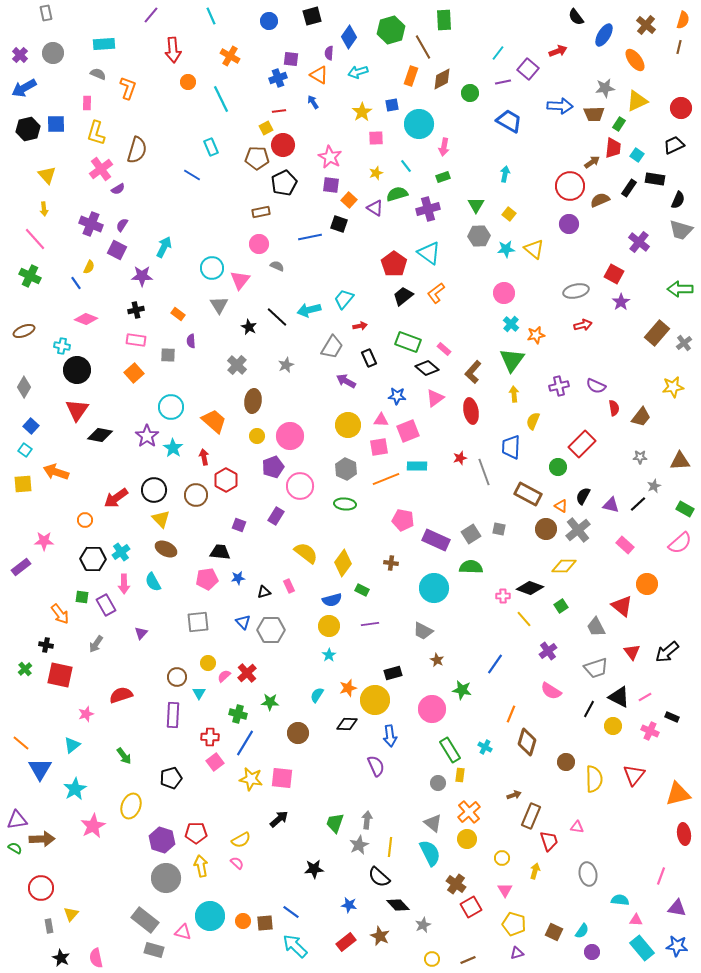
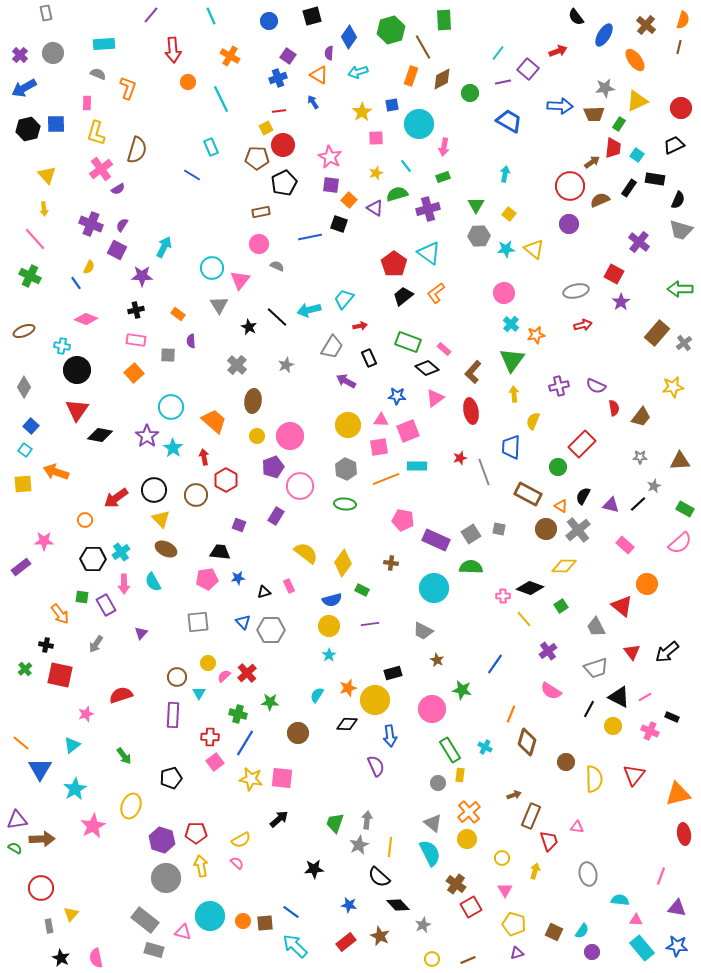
purple square at (291, 59): moved 3 px left, 3 px up; rotated 28 degrees clockwise
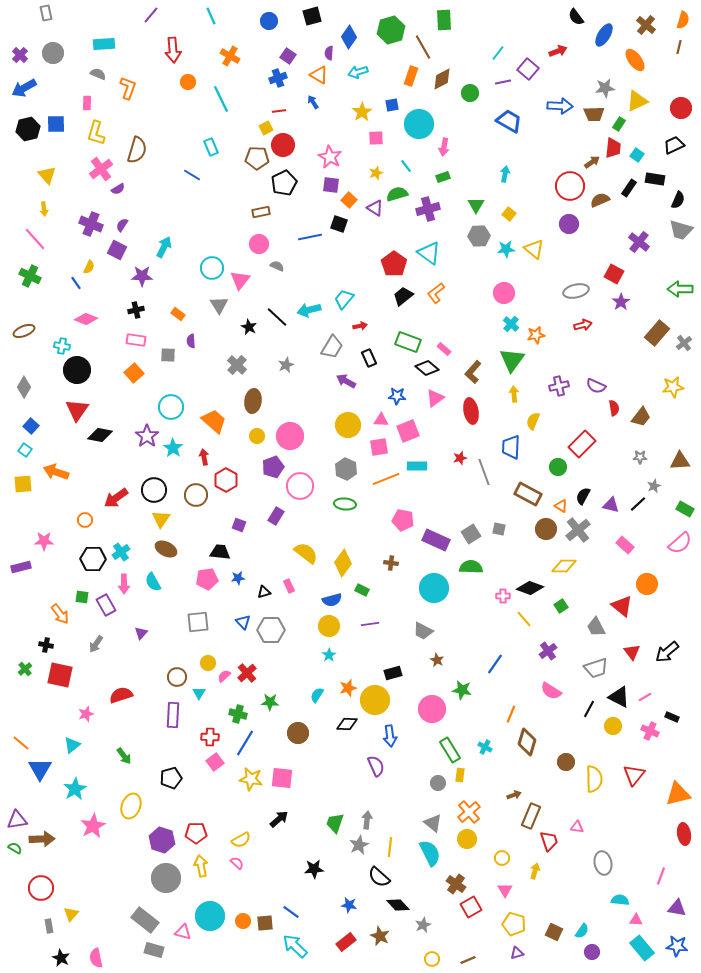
yellow triangle at (161, 519): rotated 18 degrees clockwise
purple rectangle at (21, 567): rotated 24 degrees clockwise
gray ellipse at (588, 874): moved 15 px right, 11 px up
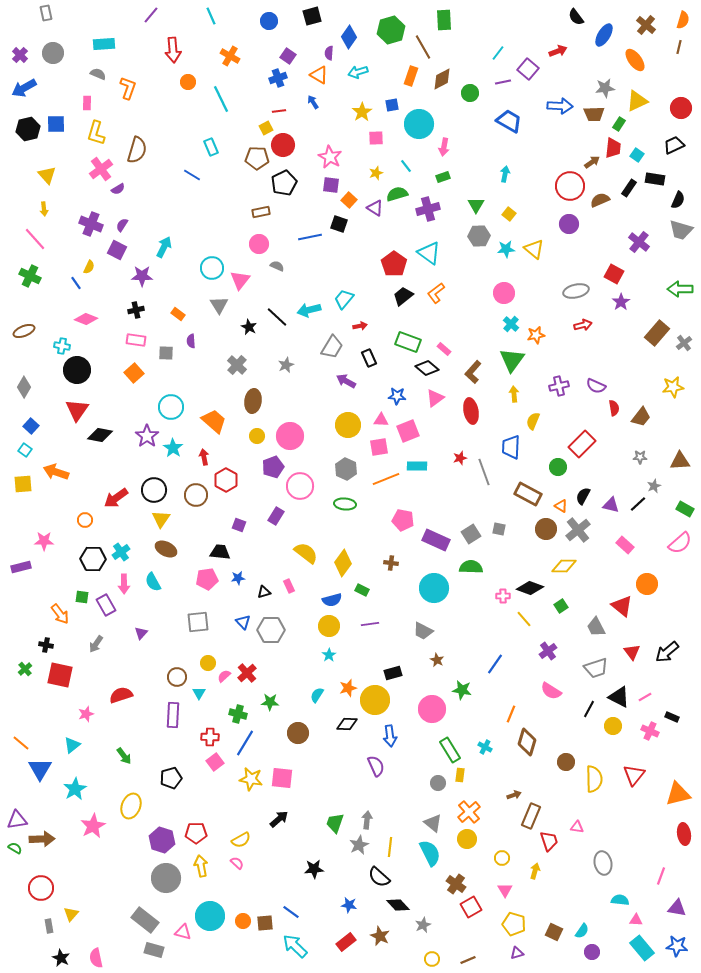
gray square at (168, 355): moved 2 px left, 2 px up
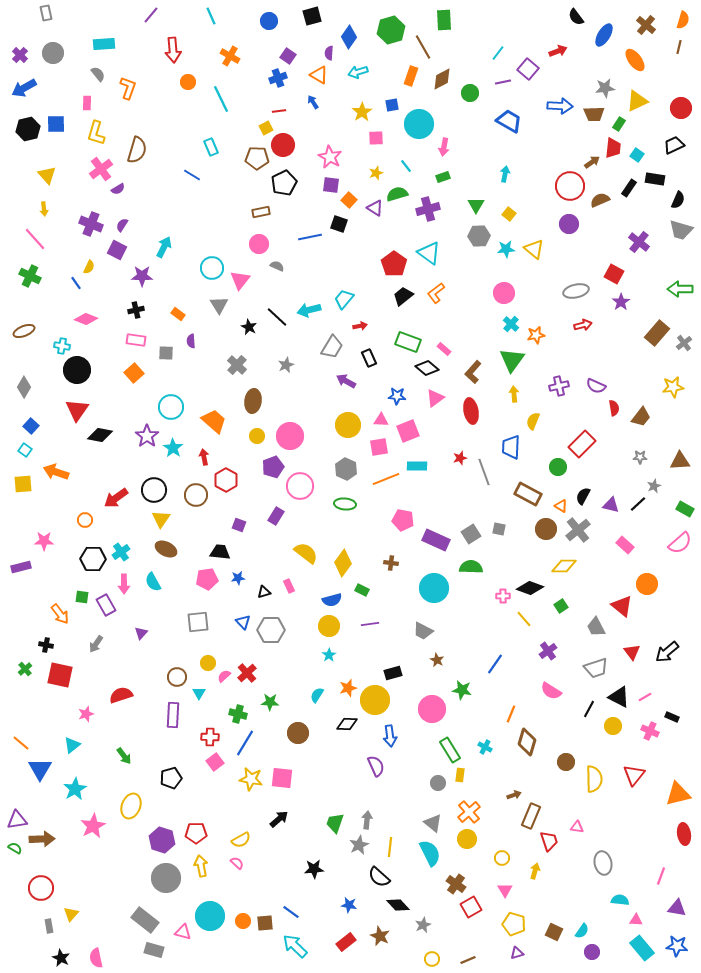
gray semicircle at (98, 74): rotated 28 degrees clockwise
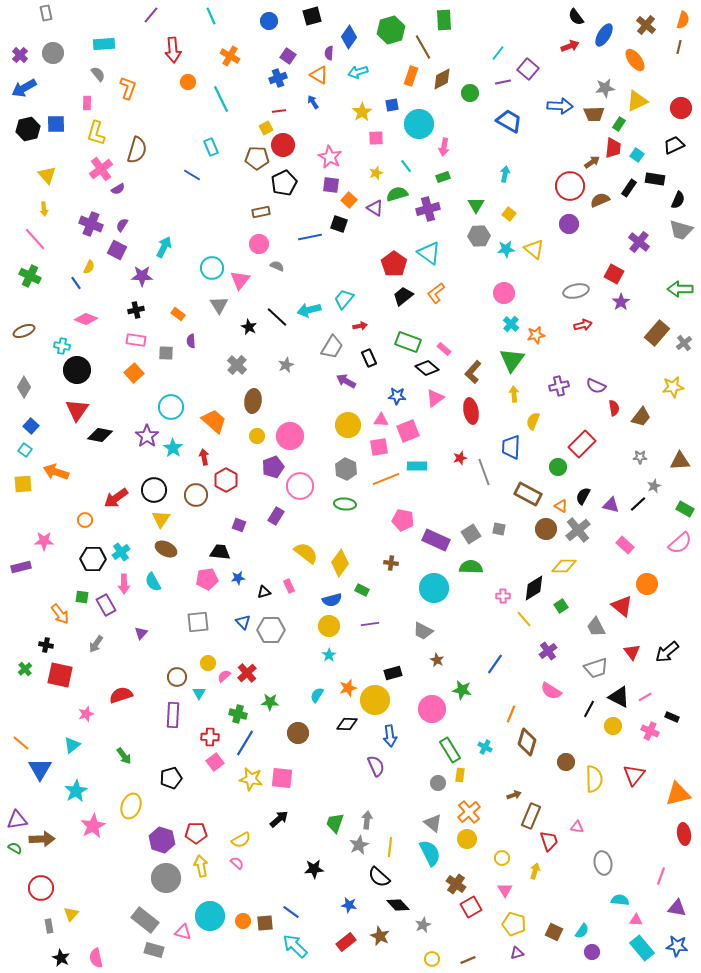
red arrow at (558, 51): moved 12 px right, 5 px up
yellow diamond at (343, 563): moved 3 px left
black diamond at (530, 588): moved 4 px right; rotated 52 degrees counterclockwise
cyan star at (75, 789): moved 1 px right, 2 px down
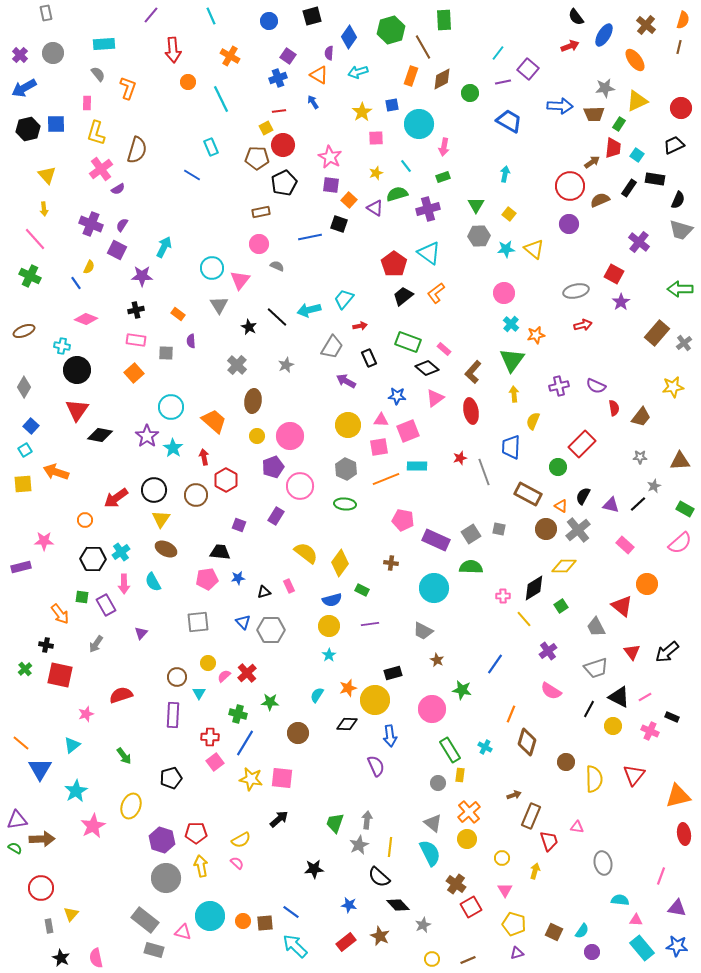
cyan square at (25, 450): rotated 24 degrees clockwise
orange triangle at (678, 794): moved 2 px down
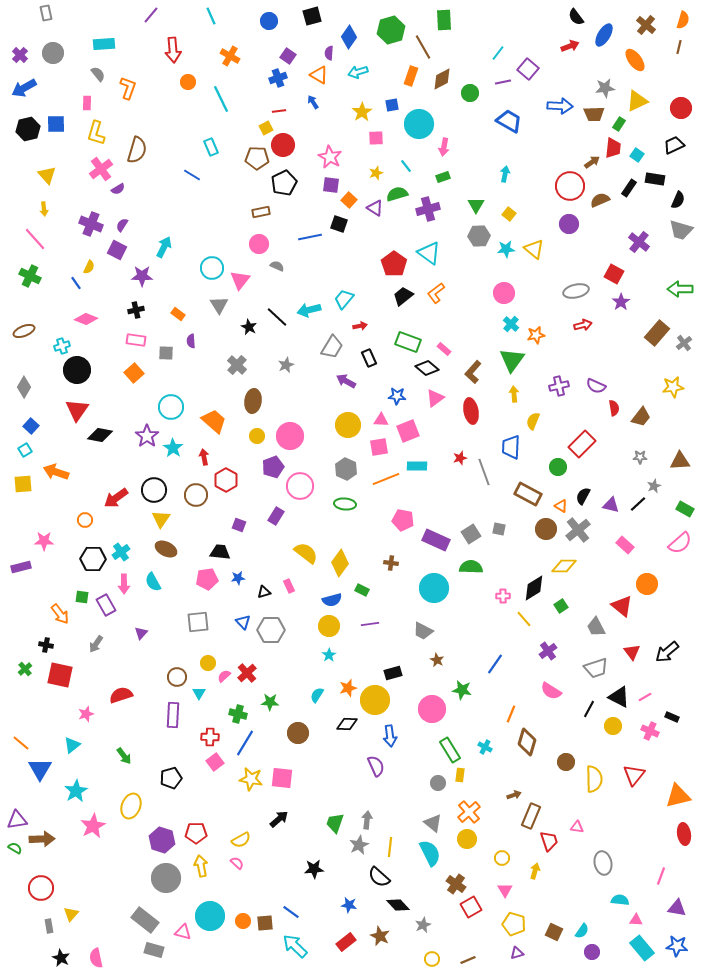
cyan cross at (62, 346): rotated 28 degrees counterclockwise
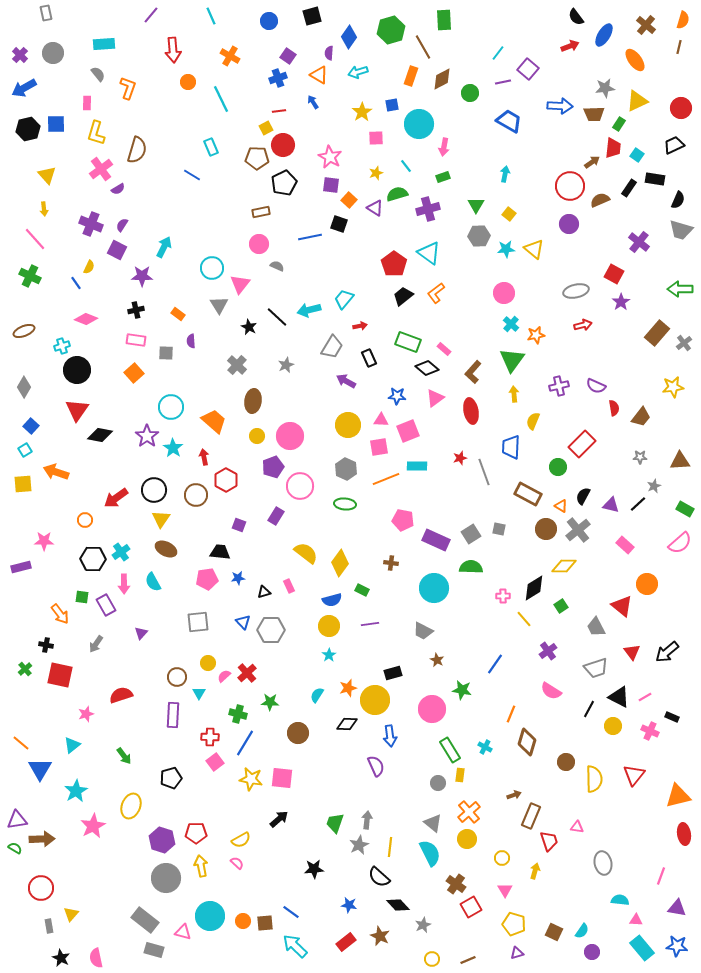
pink triangle at (240, 280): moved 4 px down
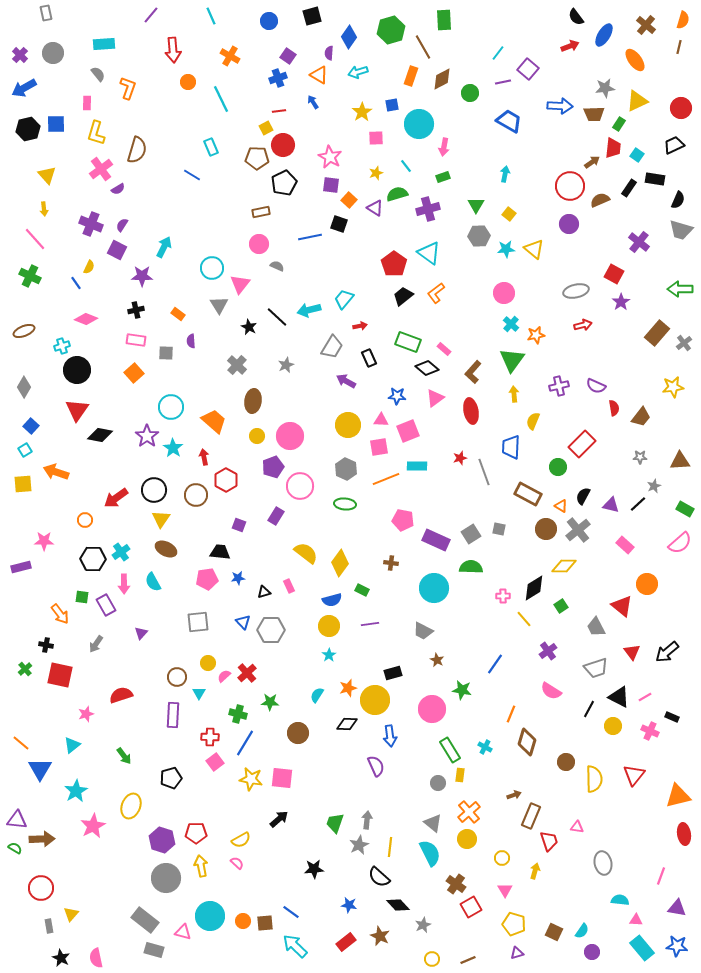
purple triangle at (17, 820): rotated 15 degrees clockwise
